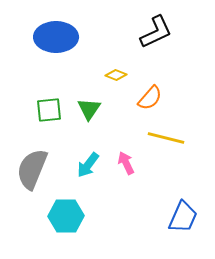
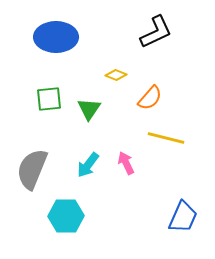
green square: moved 11 px up
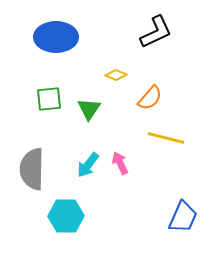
pink arrow: moved 6 px left
gray semicircle: rotated 21 degrees counterclockwise
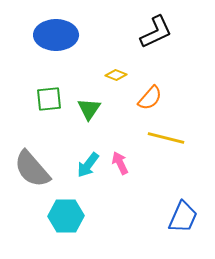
blue ellipse: moved 2 px up
gray semicircle: rotated 42 degrees counterclockwise
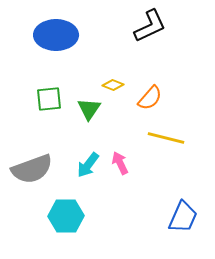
black L-shape: moved 6 px left, 6 px up
yellow diamond: moved 3 px left, 10 px down
gray semicircle: rotated 69 degrees counterclockwise
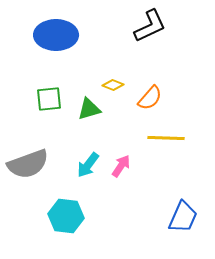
green triangle: rotated 40 degrees clockwise
yellow line: rotated 12 degrees counterclockwise
pink arrow: moved 1 px right, 3 px down; rotated 60 degrees clockwise
gray semicircle: moved 4 px left, 5 px up
cyan hexagon: rotated 8 degrees clockwise
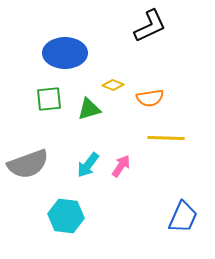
blue ellipse: moved 9 px right, 18 px down
orange semicircle: rotated 40 degrees clockwise
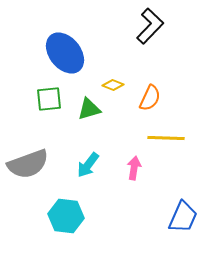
black L-shape: rotated 21 degrees counterclockwise
blue ellipse: rotated 51 degrees clockwise
orange semicircle: rotated 56 degrees counterclockwise
pink arrow: moved 13 px right, 2 px down; rotated 25 degrees counterclockwise
